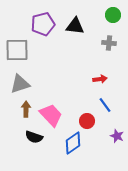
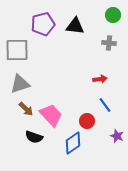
brown arrow: rotated 133 degrees clockwise
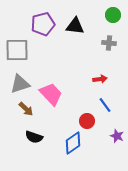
pink trapezoid: moved 21 px up
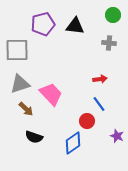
blue line: moved 6 px left, 1 px up
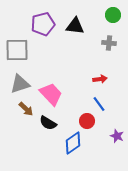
black semicircle: moved 14 px right, 14 px up; rotated 12 degrees clockwise
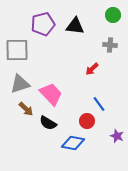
gray cross: moved 1 px right, 2 px down
red arrow: moved 8 px left, 10 px up; rotated 144 degrees clockwise
blue diamond: rotated 45 degrees clockwise
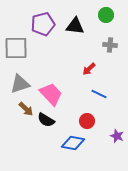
green circle: moved 7 px left
gray square: moved 1 px left, 2 px up
red arrow: moved 3 px left
blue line: moved 10 px up; rotated 28 degrees counterclockwise
black semicircle: moved 2 px left, 3 px up
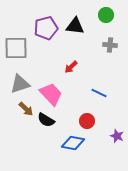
purple pentagon: moved 3 px right, 4 px down
red arrow: moved 18 px left, 2 px up
blue line: moved 1 px up
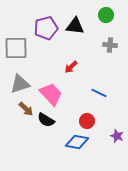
blue diamond: moved 4 px right, 1 px up
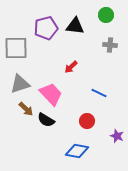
blue diamond: moved 9 px down
